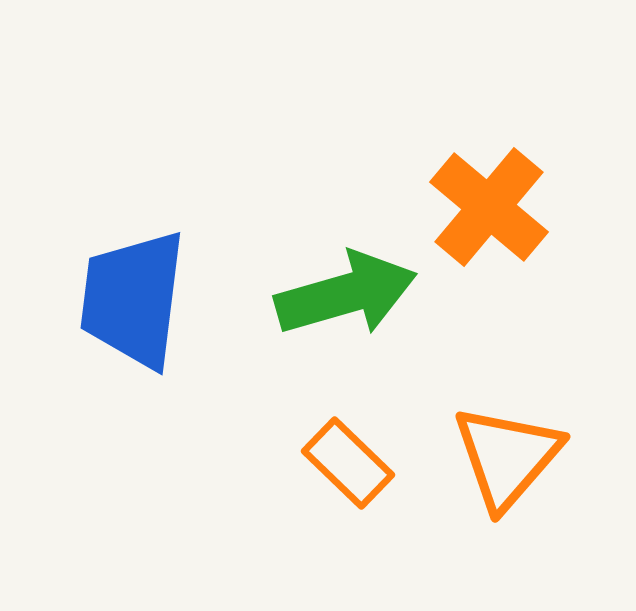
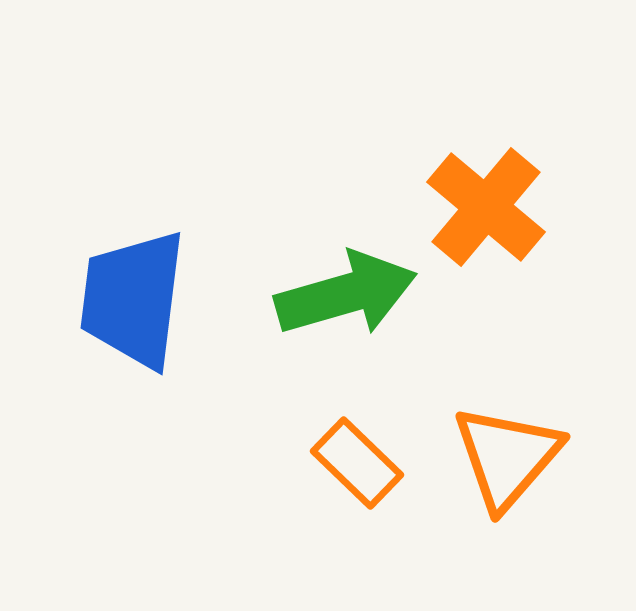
orange cross: moved 3 px left
orange rectangle: moved 9 px right
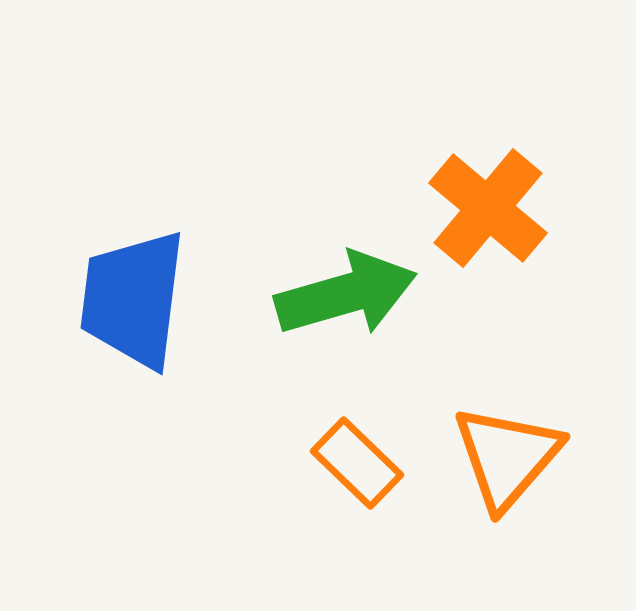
orange cross: moved 2 px right, 1 px down
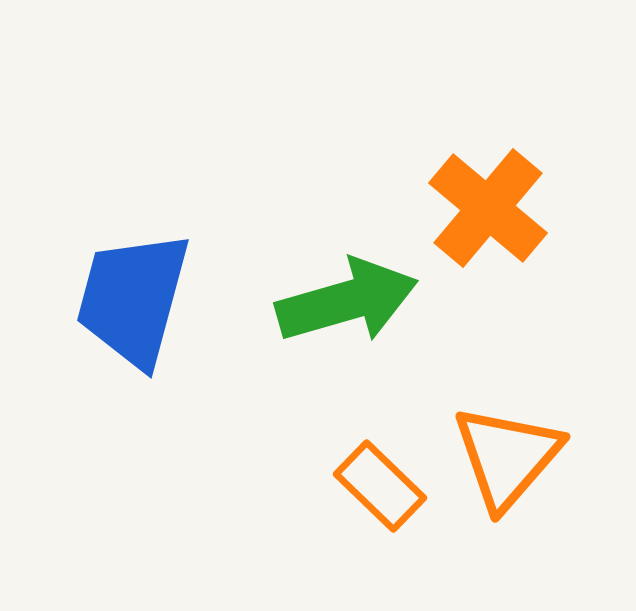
green arrow: moved 1 px right, 7 px down
blue trapezoid: rotated 8 degrees clockwise
orange rectangle: moved 23 px right, 23 px down
